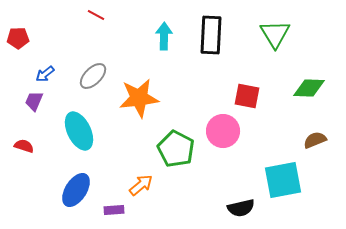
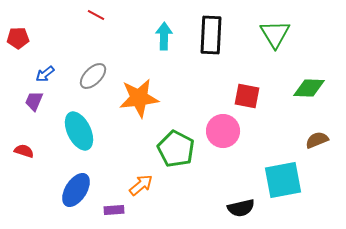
brown semicircle: moved 2 px right
red semicircle: moved 5 px down
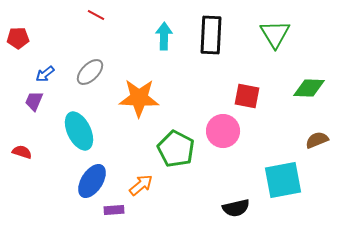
gray ellipse: moved 3 px left, 4 px up
orange star: rotated 9 degrees clockwise
red semicircle: moved 2 px left, 1 px down
blue ellipse: moved 16 px right, 9 px up
black semicircle: moved 5 px left
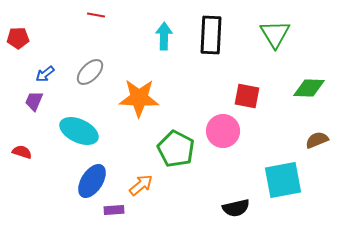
red line: rotated 18 degrees counterclockwise
cyan ellipse: rotated 39 degrees counterclockwise
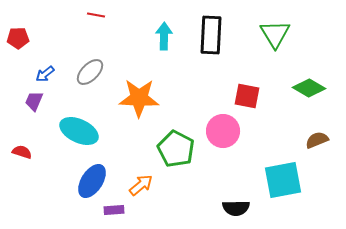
green diamond: rotated 28 degrees clockwise
black semicircle: rotated 12 degrees clockwise
